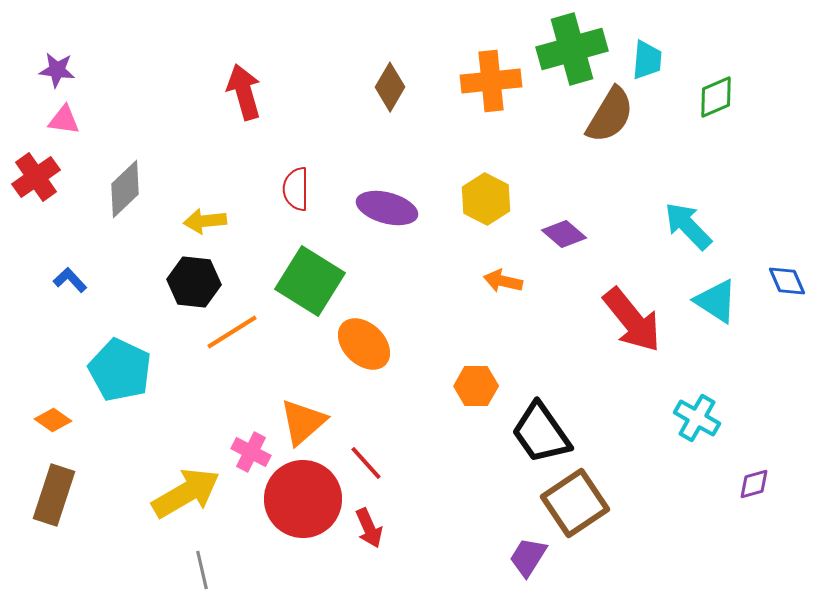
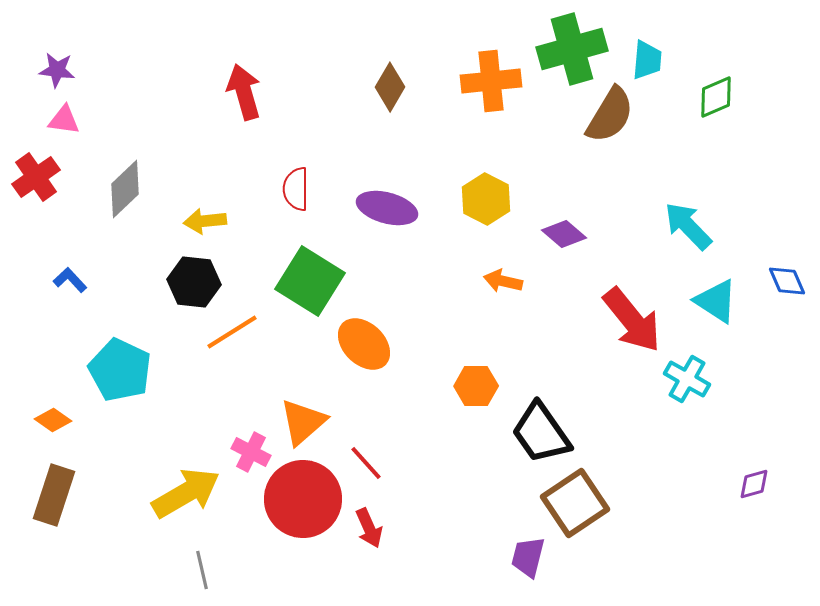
cyan cross at (697, 418): moved 10 px left, 39 px up
purple trapezoid at (528, 557): rotated 18 degrees counterclockwise
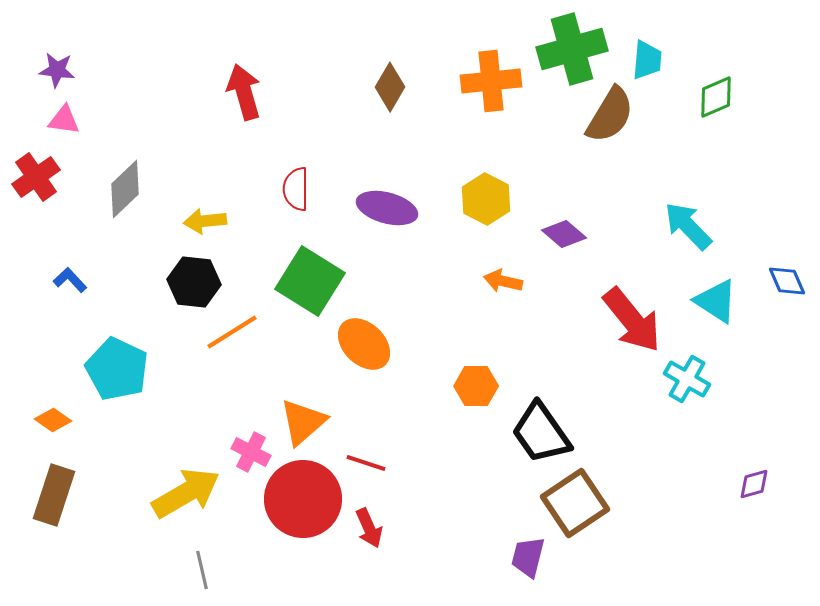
cyan pentagon at (120, 370): moved 3 px left, 1 px up
red line at (366, 463): rotated 30 degrees counterclockwise
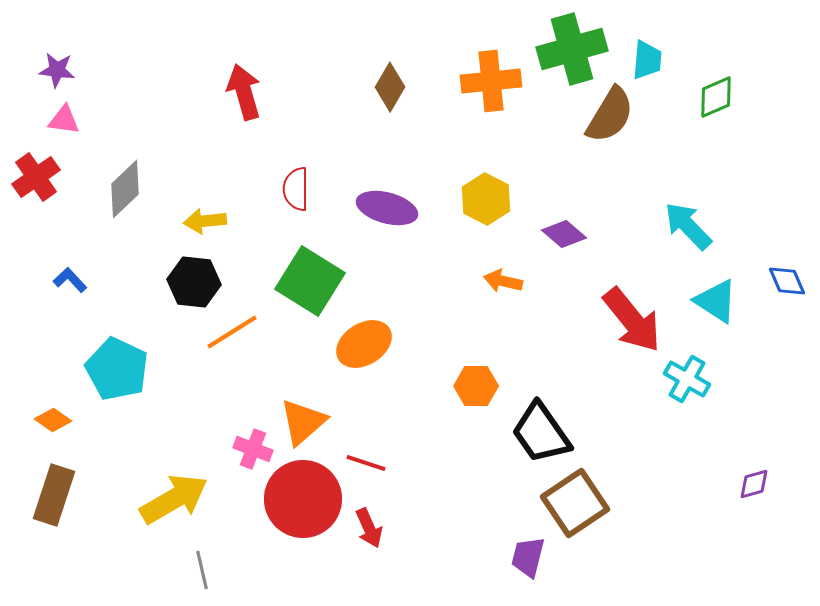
orange ellipse at (364, 344): rotated 76 degrees counterclockwise
pink cross at (251, 452): moved 2 px right, 3 px up; rotated 6 degrees counterclockwise
yellow arrow at (186, 493): moved 12 px left, 6 px down
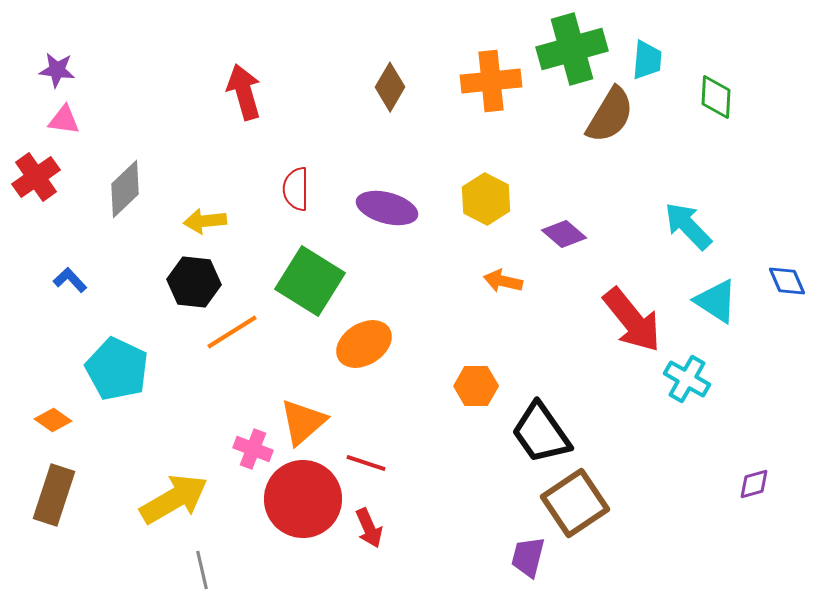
green diamond at (716, 97): rotated 63 degrees counterclockwise
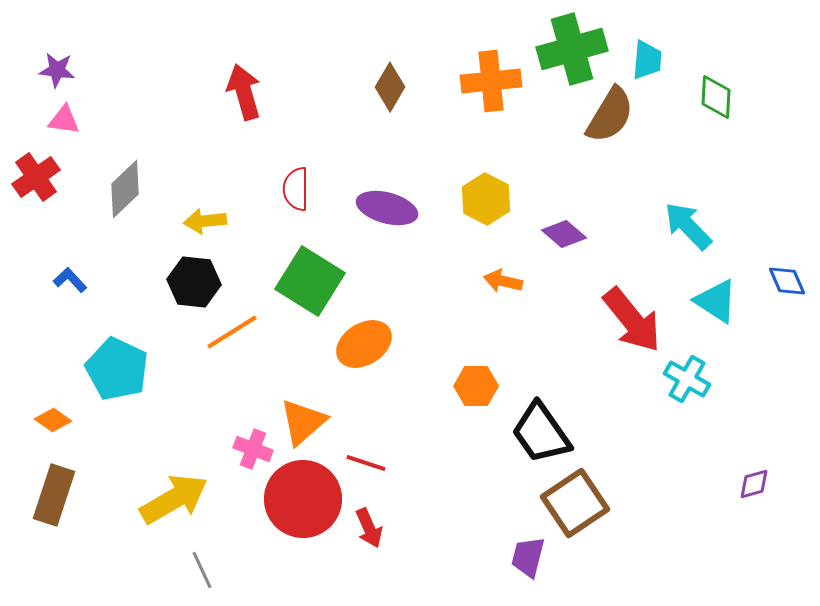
gray line at (202, 570): rotated 12 degrees counterclockwise
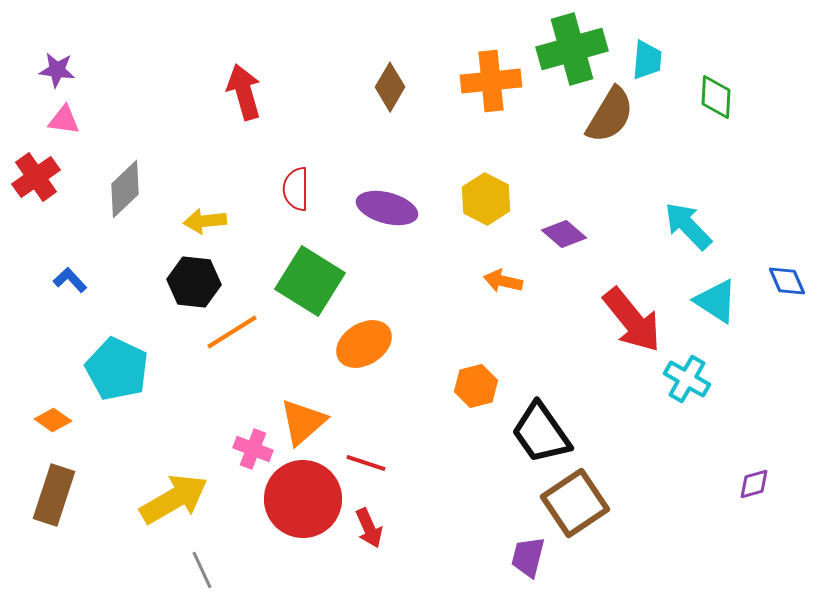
orange hexagon at (476, 386): rotated 15 degrees counterclockwise
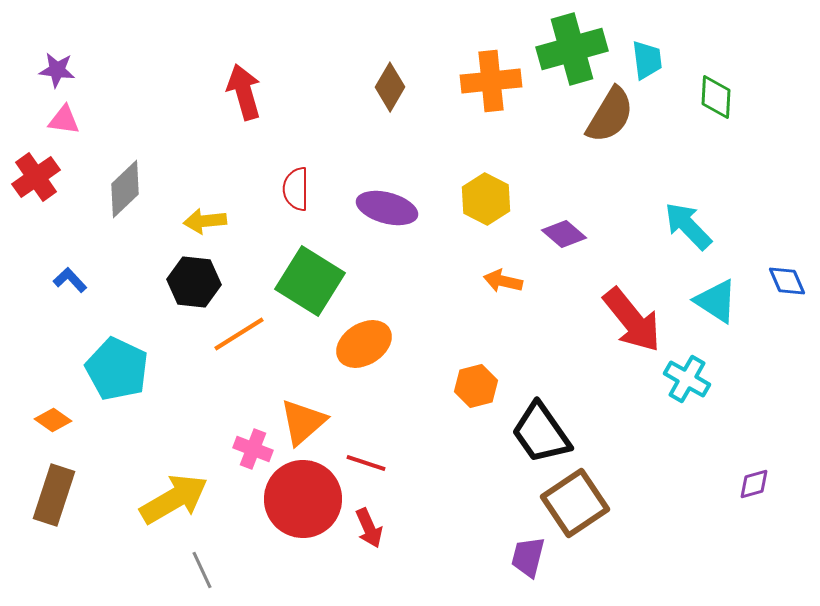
cyan trapezoid at (647, 60): rotated 12 degrees counterclockwise
orange line at (232, 332): moved 7 px right, 2 px down
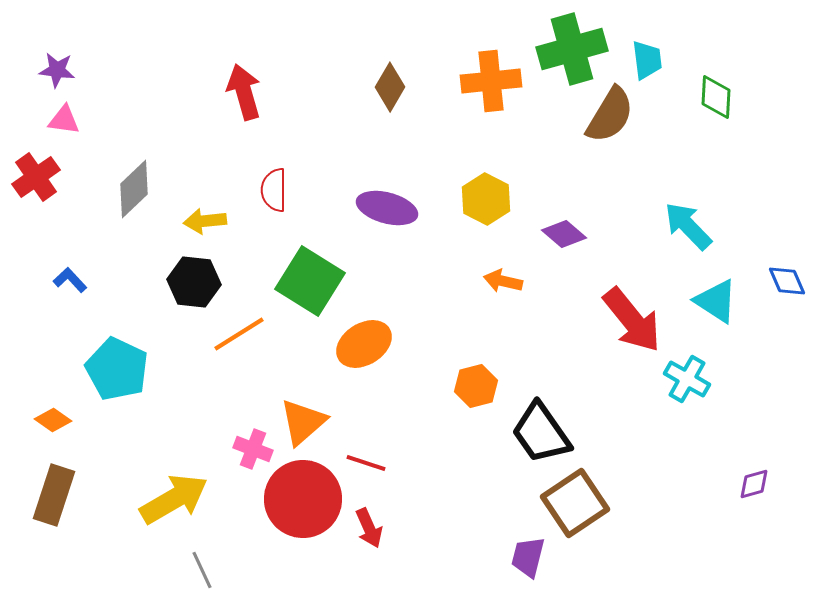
gray diamond at (125, 189): moved 9 px right
red semicircle at (296, 189): moved 22 px left, 1 px down
